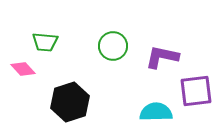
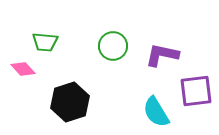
purple L-shape: moved 2 px up
cyan semicircle: rotated 120 degrees counterclockwise
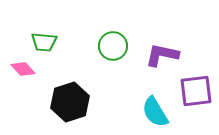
green trapezoid: moved 1 px left
cyan semicircle: moved 1 px left
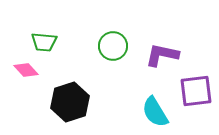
pink diamond: moved 3 px right, 1 px down
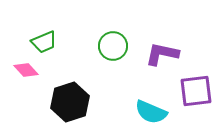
green trapezoid: rotated 28 degrees counterclockwise
purple L-shape: moved 1 px up
cyan semicircle: moved 4 px left; rotated 36 degrees counterclockwise
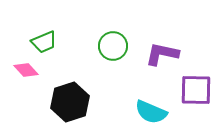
purple square: moved 1 px up; rotated 8 degrees clockwise
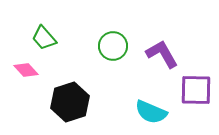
green trapezoid: moved 4 px up; rotated 72 degrees clockwise
purple L-shape: rotated 48 degrees clockwise
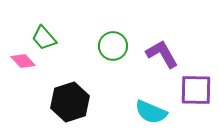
pink diamond: moved 3 px left, 9 px up
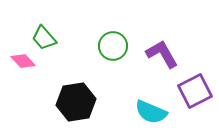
purple square: moved 1 px left, 1 px down; rotated 28 degrees counterclockwise
black hexagon: moved 6 px right; rotated 9 degrees clockwise
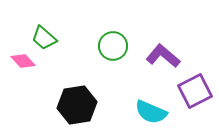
green trapezoid: rotated 8 degrees counterclockwise
purple L-shape: moved 1 px right, 2 px down; rotated 20 degrees counterclockwise
black hexagon: moved 1 px right, 3 px down
